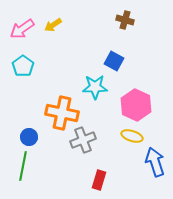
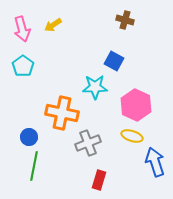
pink arrow: rotated 70 degrees counterclockwise
gray cross: moved 5 px right, 3 px down
green line: moved 11 px right
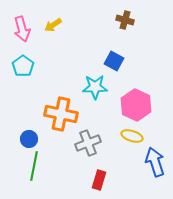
orange cross: moved 1 px left, 1 px down
blue circle: moved 2 px down
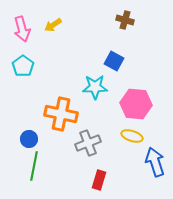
pink hexagon: moved 1 px up; rotated 20 degrees counterclockwise
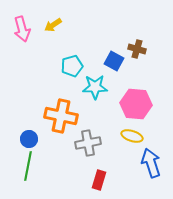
brown cross: moved 12 px right, 29 px down
cyan pentagon: moved 49 px right; rotated 20 degrees clockwise
orange cross: moved 2 px down
gray cross: rotated 10 degrees clockwise
blue arrow: moved 4 px left, 1 px down
green line: moved 6 px left
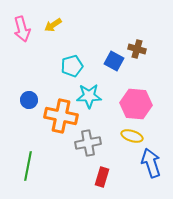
cyan star: moved 6 px left, 9 px down
blue circle: moved 39 px up
red rectangle: moved 3 px right, 3 px up
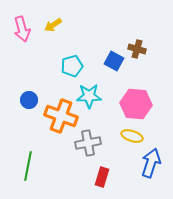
orange cross: rotated 8 degrees clockwise
blue arrow: rotated 36 degrees clockwise
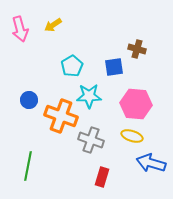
pink arrow: moved 2 px left
blue square: moved 6 px down; rotated 36 degrees counterclockwise
cyan pentagon: rotated 15 degrees counterclockwise
gray cross: moved 3 px right, 3 px up; rotated 30 degrees clockwise
blue arrow: rotated 92 degrees counterclockwise
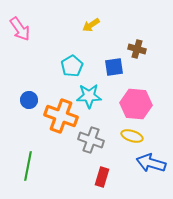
yellow arrow: moved 38 px right
pink arrow: rotated 20 degrees counterclockwise
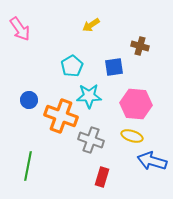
brown cross: moved 3 px right, 3 px up
blue arrow: moved 1 px right, 2 px up
